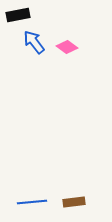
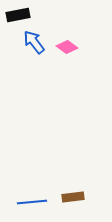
brown rectangle: moved 1 px left, 5 px up
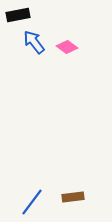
blue line: rotated 48 degrees counterclockwise
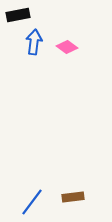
blue arrow: rotated 45 degrees clockwise
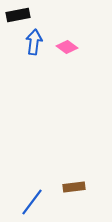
brown rectangle: moved 1 px right, 10 px up
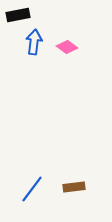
blue line: moved 13 px up
